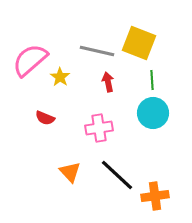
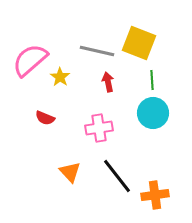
black line: moved 1 px down; rotated 9 degrees clockwise
orange cross: moved 1 px up
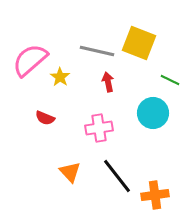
green line: moved 18 px right; rotated 60 degrees counterclockwise
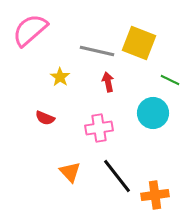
pink semicircle: moved 30 px up
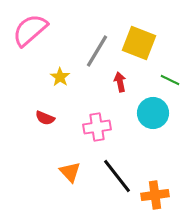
gray line: rotated 72 degrees counterclockwise
red arrow: moved 12 px right
pink cross: moved 2 px left, 1 px up
